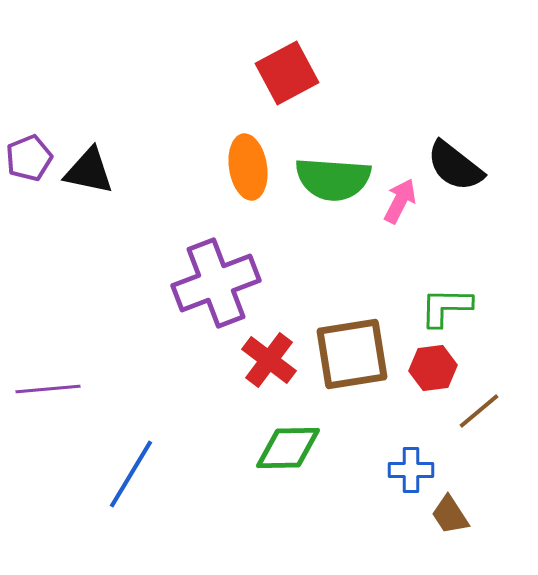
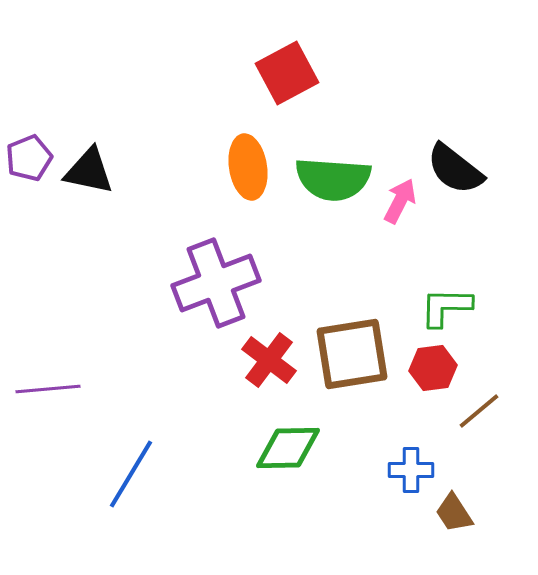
black semicircle: moved 3 px down
brown trapezoid: moved 4 px right, 2 px up
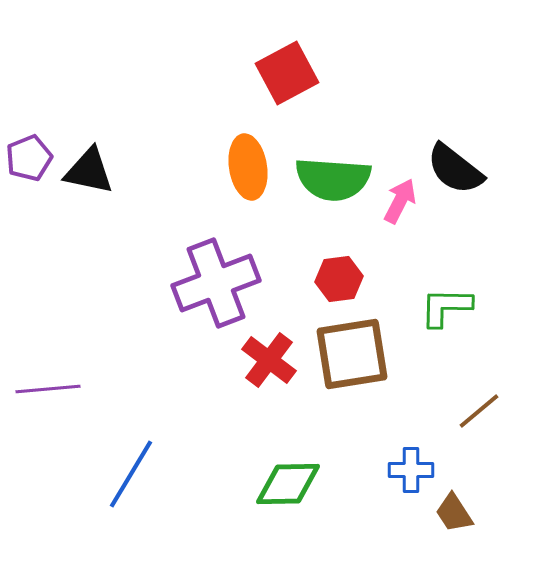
red hexagon: moved 94 px left, 89 px up
green diamond: moved 36 px down
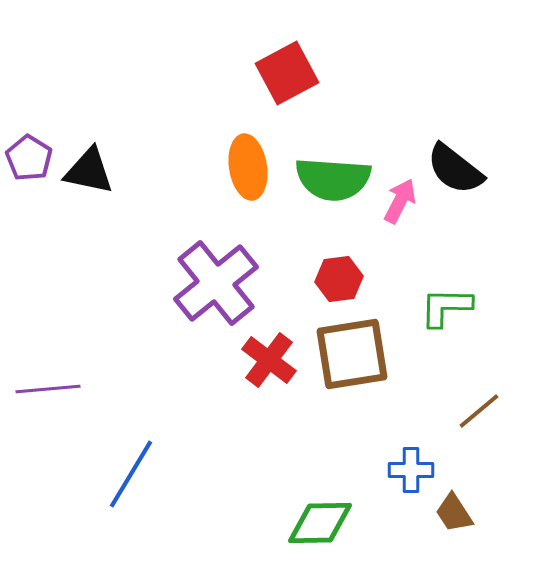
purple pentagon: rotated 18 degrees counterclockwise
purple cross: rotated 18 degrees counterclockwise
green diamond: moved 32 px right, 39 px down
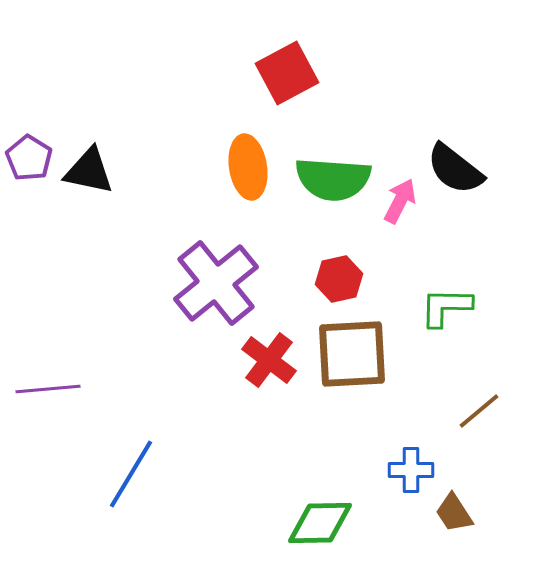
red hexagon: rotated 6 degrees counterclockwise
brown square: rotated 6 degrees clockwise
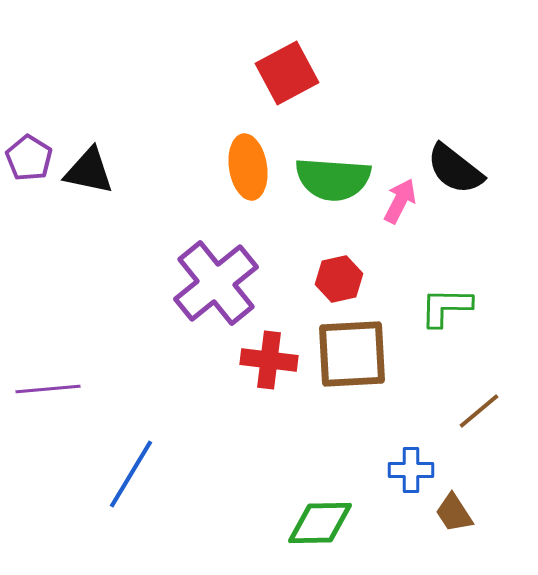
red cross: rotated 30 degrees counterclockwise
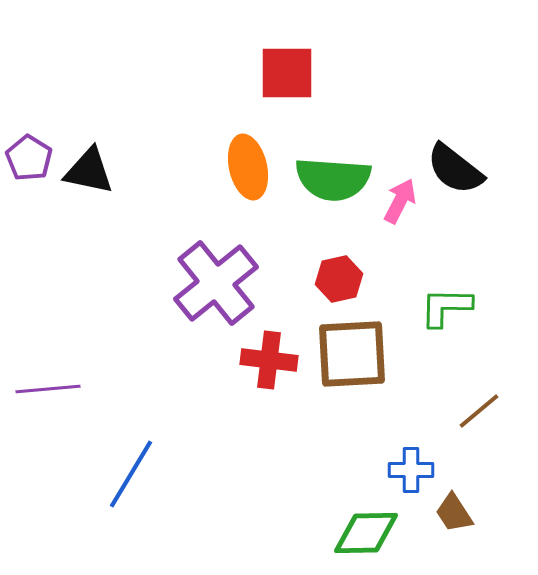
red square: rotated 28 degrees clockwise
orange ellipse: rotated 4 degrees counterclockwise
green diamond: moved 46 px right, 10 px down
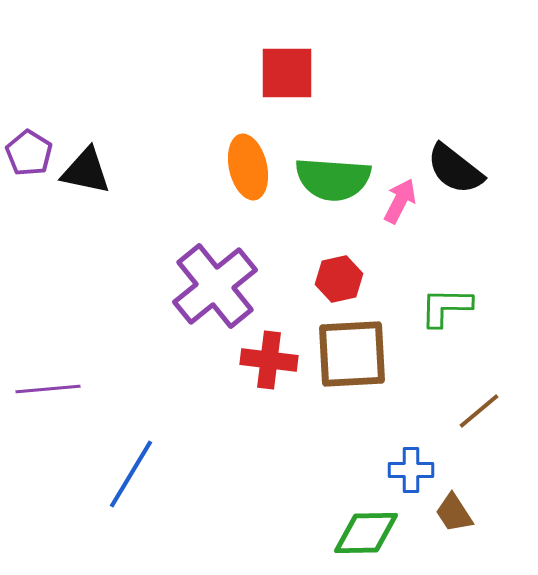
purple pentagon: moved 5 px up
black triangle: moved 3 px left
purple cross: moved 1 px left, 3 px down
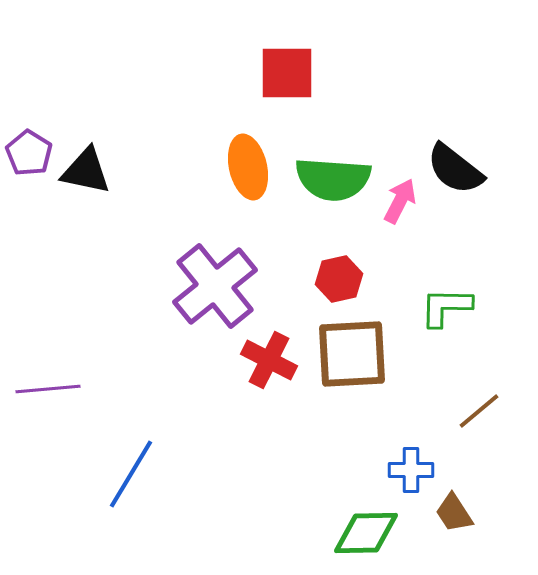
red cross: rotated 20 degrees clockwise
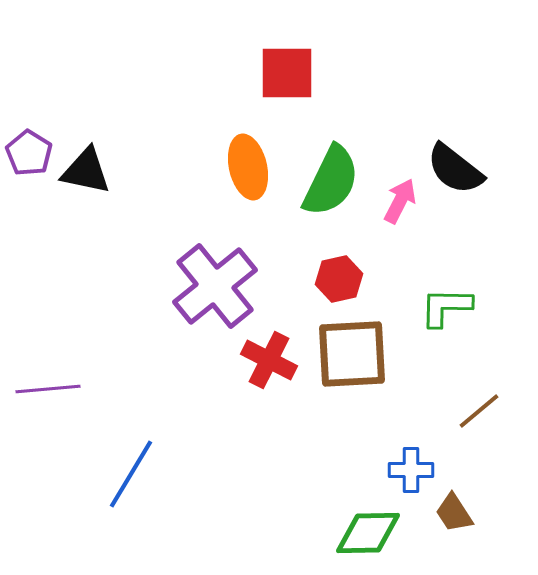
green semicircle: moved 2 px left, 2 px down; rotated 68 degrees counterclockwise
green diamond: moved 2 px right
